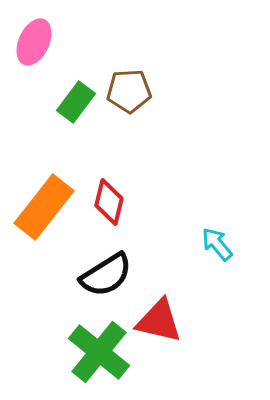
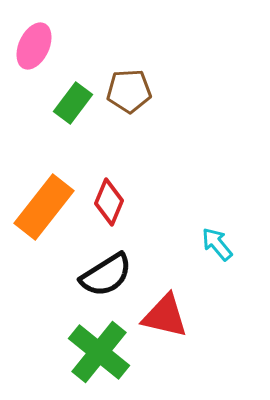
pink ellipse: moved 4 px down
green rectangle: moved 3 px left, 1 px down
red diamond: rotated 9 degrees clockwise
red triangle: moved 6 px right, 5 px up
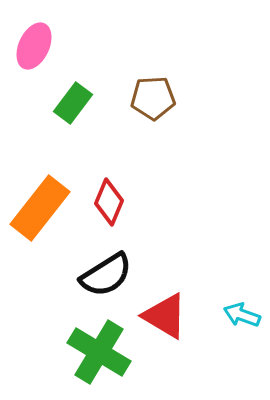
brown pentagon: moved 24 px right, 7 px down
orange rectangle: moved 4 px left, 1 px down
cyan arrow: moved 25 px right, 71 px down; rotated 30 degrees counterclockwise
red triangle: rotated 18 degrees clockwise
green cross: rotated 8 degrees counterclockwise
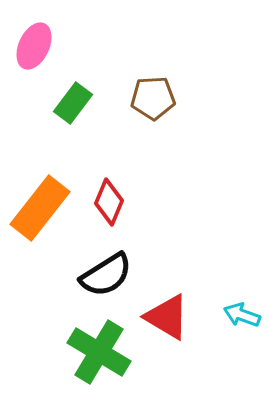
red triangle: moved 2 px right, 1 px down
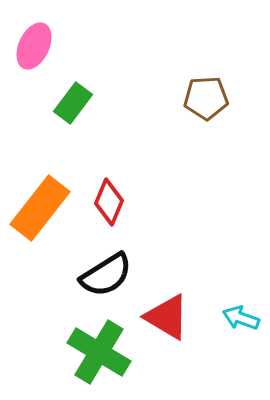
brown pentagon: moved 53 px right
cyan arrow: moved 1 px left, 3 px down
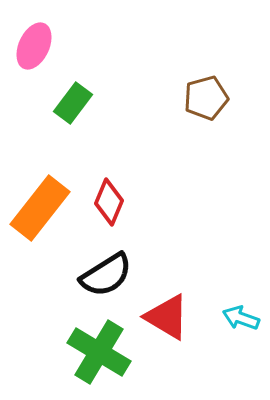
brown pentagon: rotated 12 degrees counterclockwise
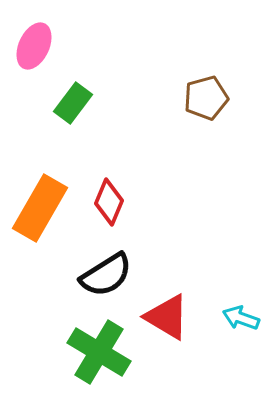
orange rectangle: rotated 8 degrees counterclockwise
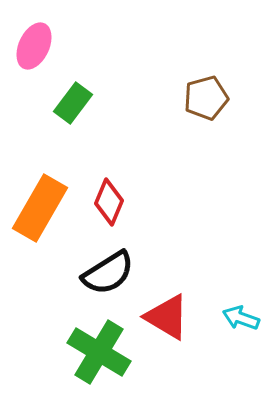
black semicircle: moved 2 px right, 2 px up
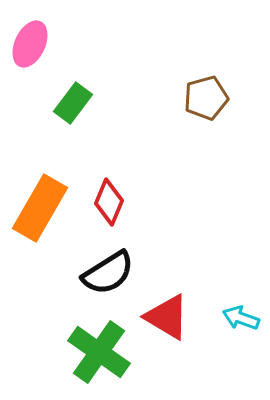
pink ellipse: moved 4 px left, 2 px up
green cross: rotated 4 degrees clockwise
